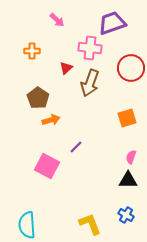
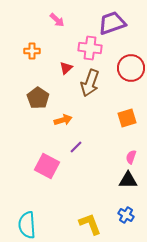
orange arrow: moved 12 px right
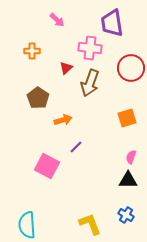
purple trapezoid: rotated 80 degrees counterclockwise
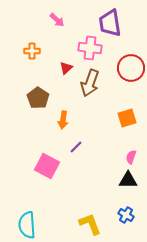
purple trapezoid: moved 2 px left
orange arrow: rotated 114 degrees clockwise
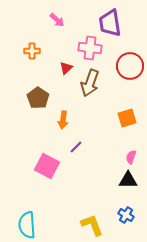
red circle: moved 1 px left, 2 px up
yellow L-shape: moved 2 px right, 1 px down
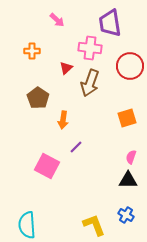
yellow L-shape: moved 2 px right
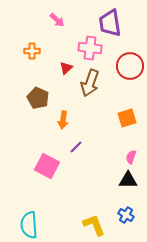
brown pentagon: rotated 10 degrees counterclockwise
cyan semicircle: moved 2 px right
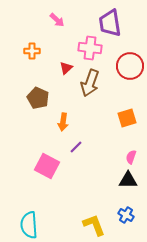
orange arrow: moved 2 px down
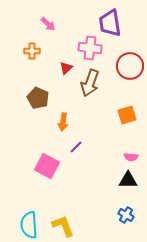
pink arrow: moved 9 px left, 4 px down
orange square: moved 3 px up
pink semicircle: rotated 104 degrees counterclockwise
yellow L-shape: moved 31 px left, 1 px down
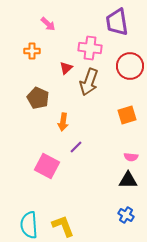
purple trapezoid: moved 7 px right, 1 px up
brown arrow: moved 1 px left, 1 px up
